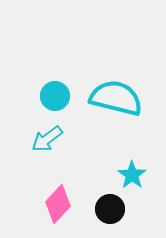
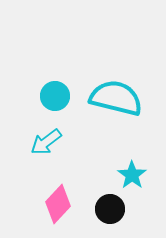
cyan arrow: moved 1 px left, 3 px down
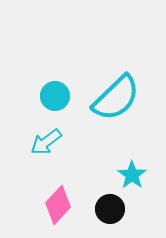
cyan semicircle: rotated 122 degrees clockwise
pink diamond: moved 1 px down
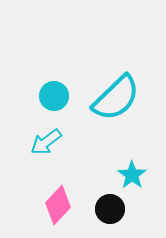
cyan circle: moved 1 px left
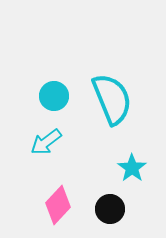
cyan semicircle: moved 4 px left, 1 px down; rotated 68 degrees counterclockwise
cyan star: moved 7 px up
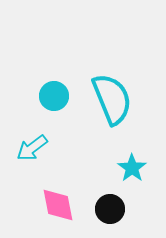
cyan arrow: moved 14 px left, 6 px down
pink diamond: rotated 54 degrees counterclockwise
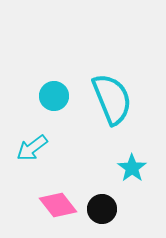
pink diamond: rotated 27 degrees counterclockwise
black circle: moved 8 px left
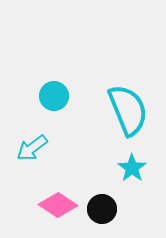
cyan semicircle: moved 16 px right, 11 px down
pink diamond: rotated 18 degrees counterclockwise
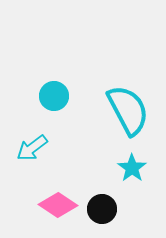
cyan semicircle: rotated 6 degrees counterclockwise
